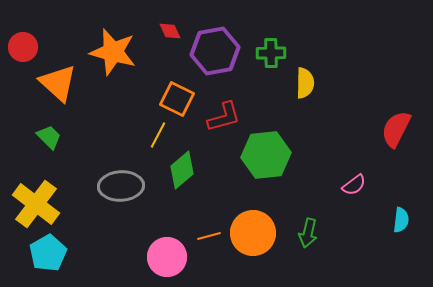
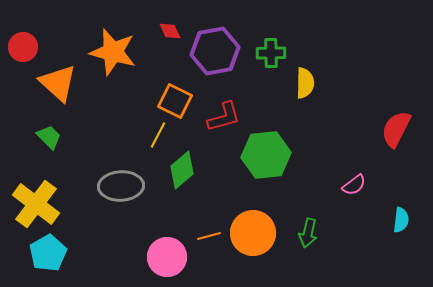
orange square: moved 2 px left, 2 px down
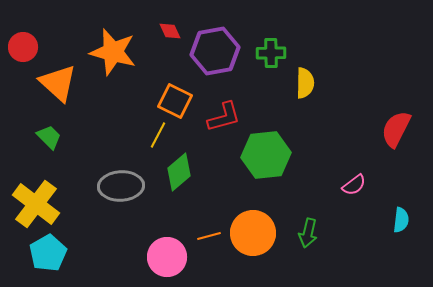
green diamond: moved 3 px left, 2 px down
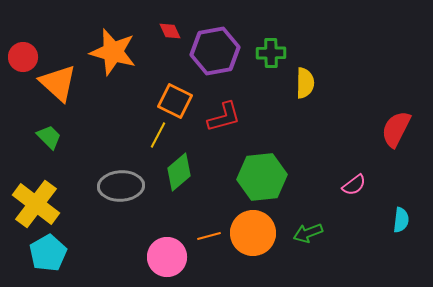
red circle: moved 10 px down
green hexagon: moved 4 px left, 22 px down
green arrow: rotated 56 degrees clockwise
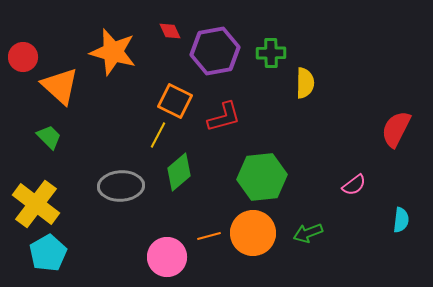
orange triangle: moved 2 px right, 3 px down
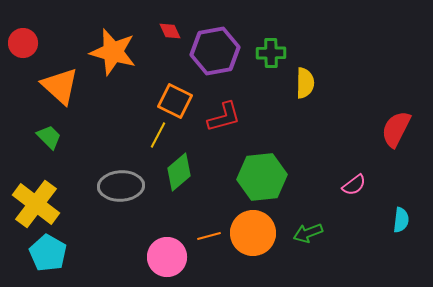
red circle: moved 14 px up
cyan pentagon: rotated 12 degrees counterclockwise
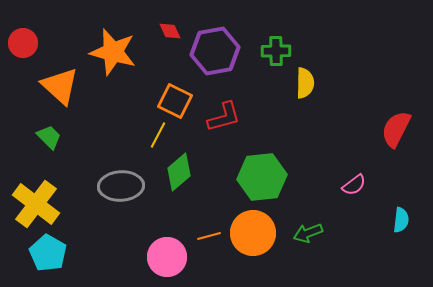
green cross: moved 5 px right, 2 px up
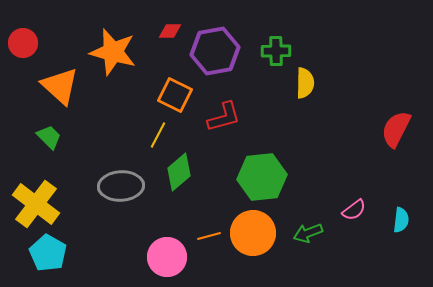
red diamond: rotated 65 degrees counterclockwise
orange square: moved 6 px up
pink semicircle: moved 25 px down
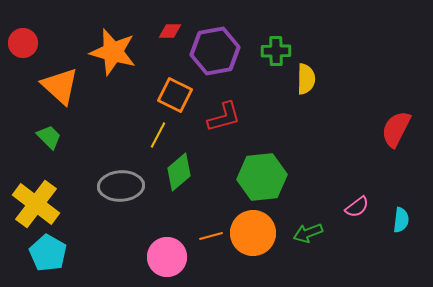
yellow semicircle: moved 1 px right, 4 px up
pink semicircle: moved 3 px right, 3 px up
orange line: moved 2 px right
